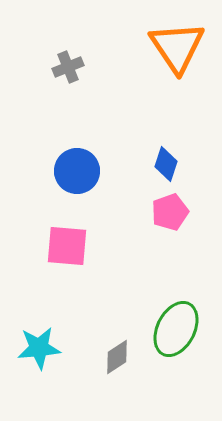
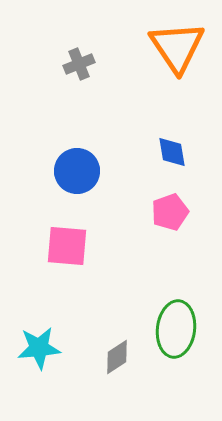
gray cross: moved 11 px right, 3 px up
blue diamond: moved 6 px right, 12 px up; rotated 28 degrees counterclockwise
green ellipse: rotated 20 degrees counterclockwise
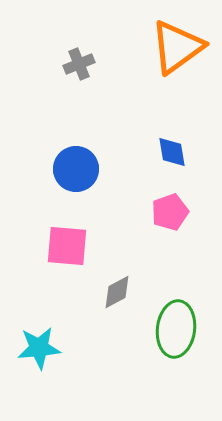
orange triangle: rotated 28 degrees clockwise
blue circle: moved 1 px left, 2 px up
gray diamond: moved 65 px up; rotated 6 degrees clockwise
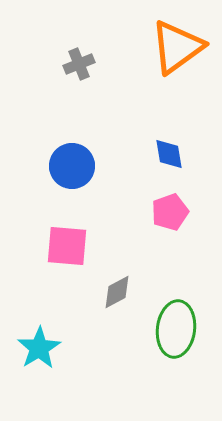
blue diamond: moved 3 px left, 2 px down
blue circle: moved 4 px left, 3 px up
cyan star: rotated 27 degrees counterclockwise
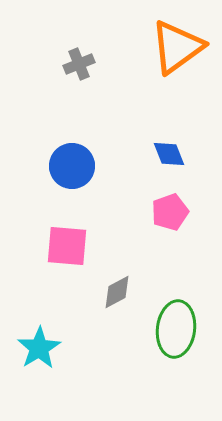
blue diamond: rotated 12 degrees counterclockwise
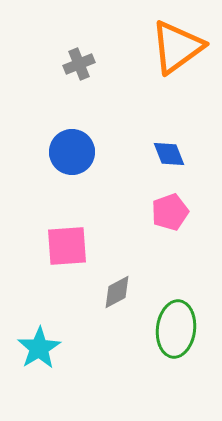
blue circle: moved 14 px up
pink square: rotated 9 degrees counterclockwise
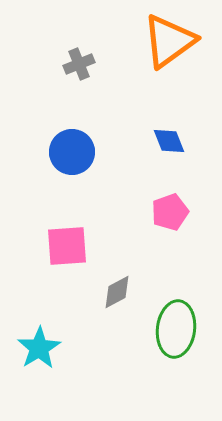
orange triangle: moved 8 px left, 6 px up
blue diamond: moved 13 px up
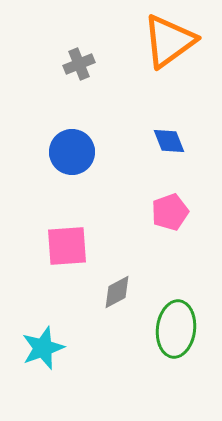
cyan star: moved 4 px right; rotated 12 degrees clockwise
